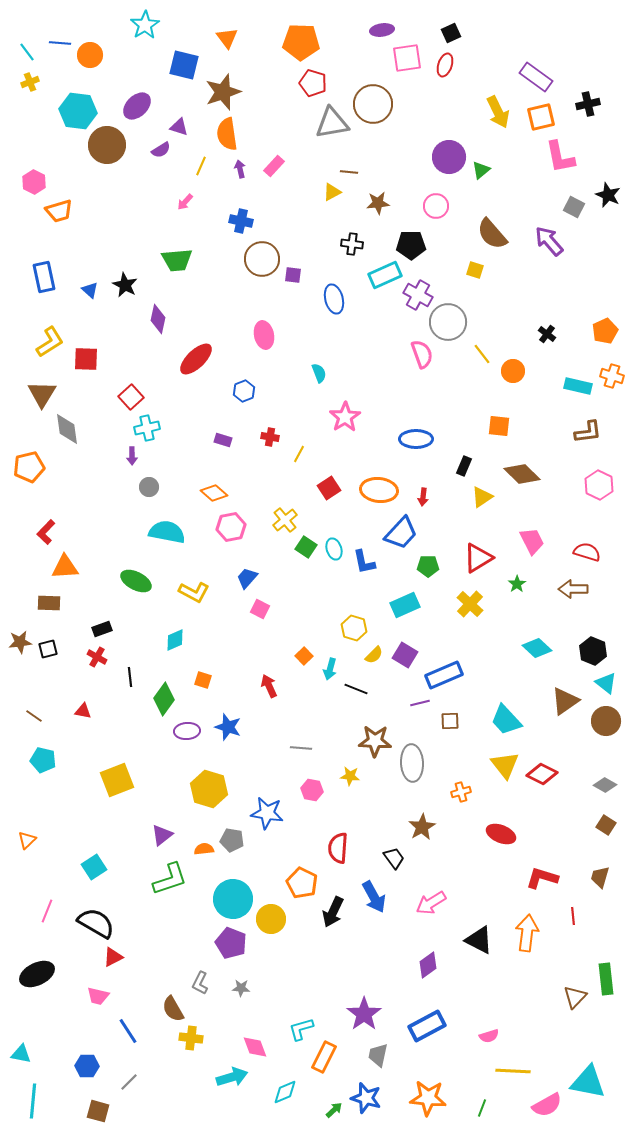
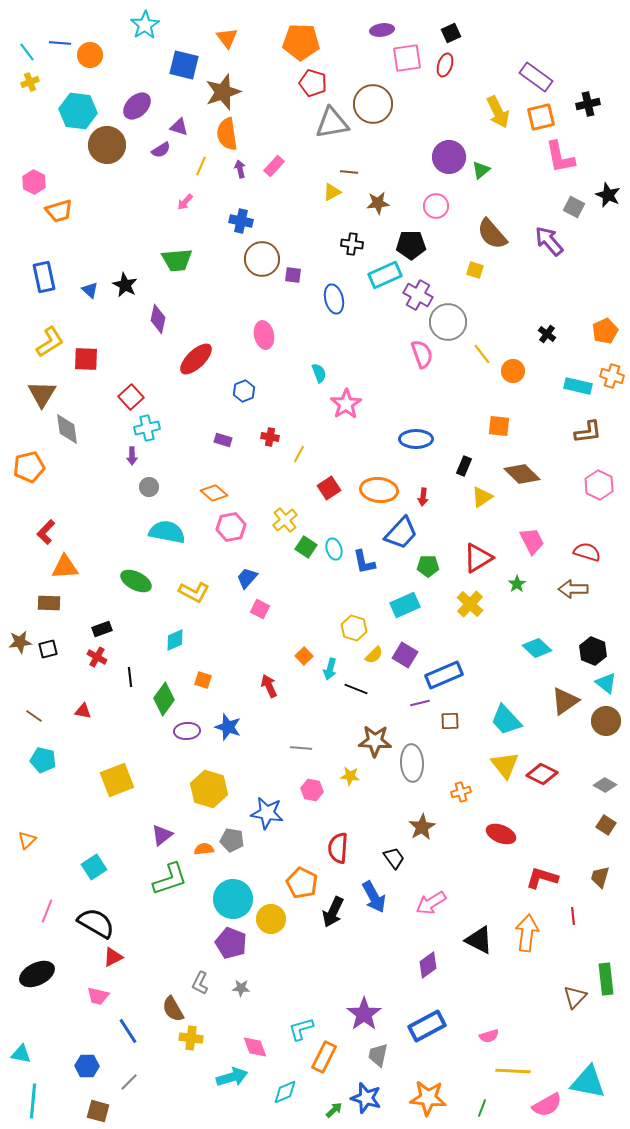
pink star at (345, 417): moved 1 px right, 13 px up
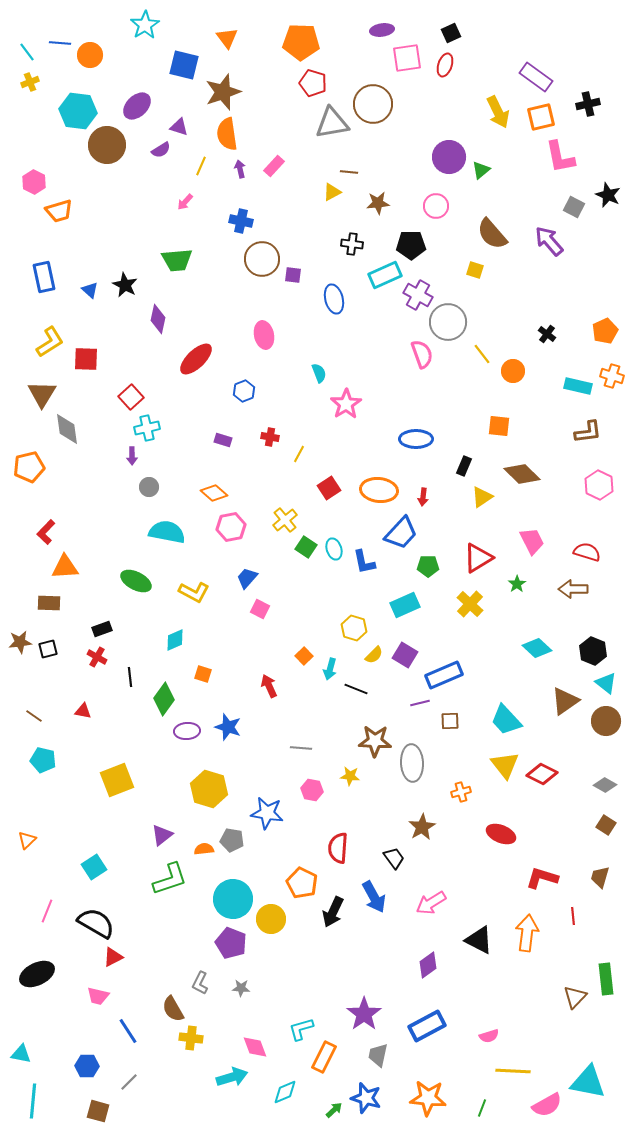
orange square at (203, 680): moved 6 px up
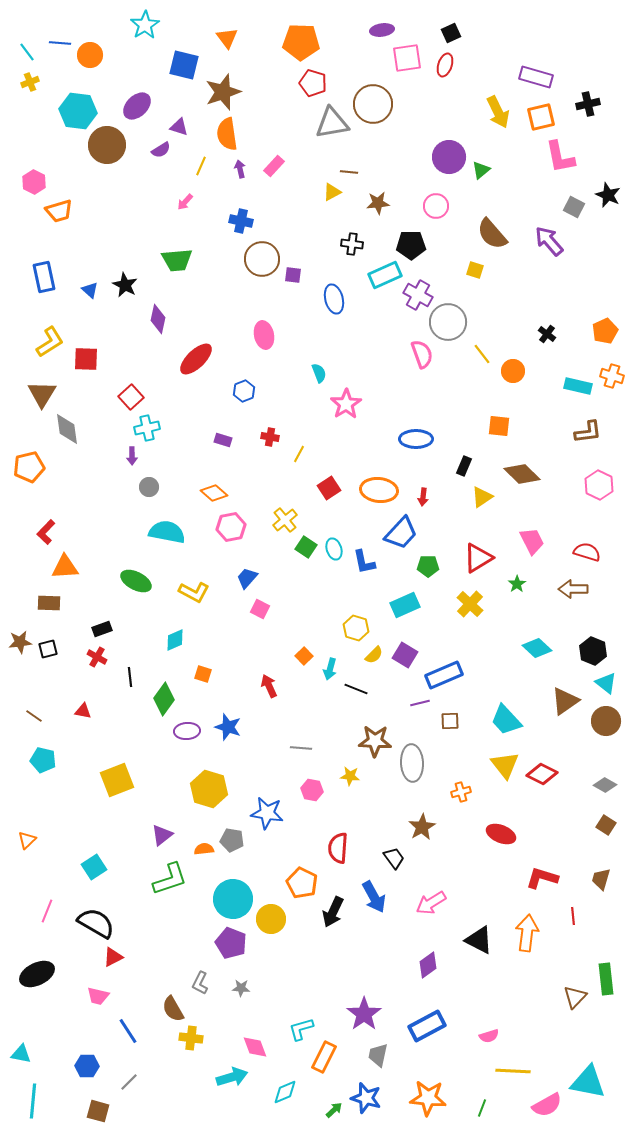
purple rectangle at (536, 77): rotated 20 degrees counterclockwise
yellow hexagon at (354, 628): moved 2 px right
brown trapezoid at (600, 877): moved 1 px right, 2 px down
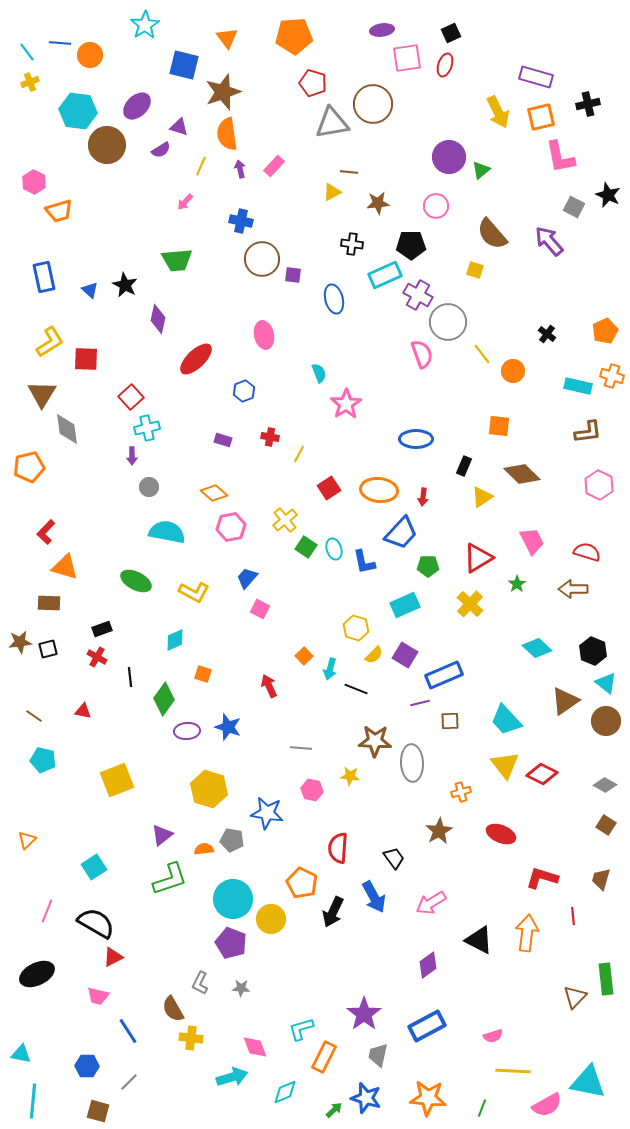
orange pentagon at (301, 42): moved 7 px left, 6 px up; rotated 6 degrees counterclockwise
orange triangle at (65, 567): rotated 20 degrees clockwise
brown star at (422, 827): moved 17 px right, 4 px down
pink semicircle at (489, 1036): moved 4 px right
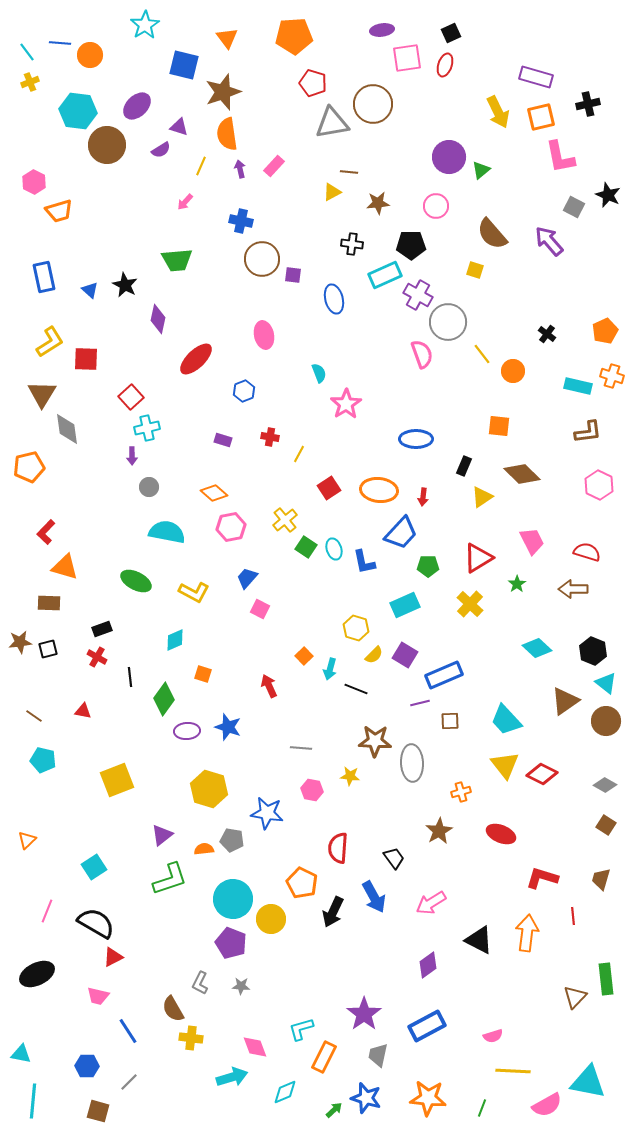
gray star at (241, 988): moved 2 px up
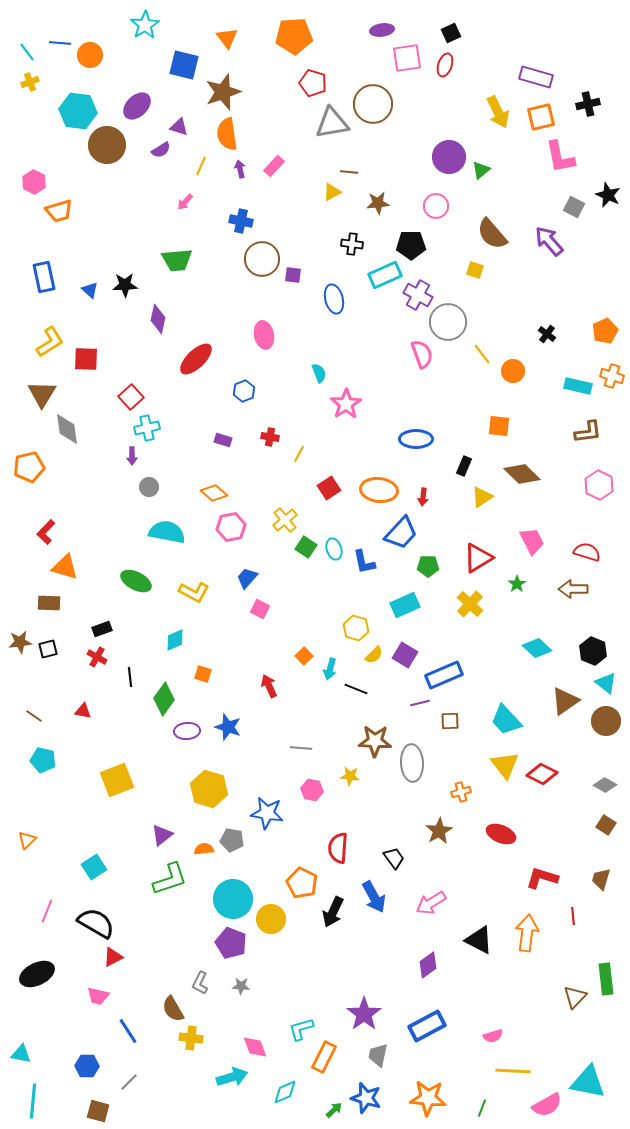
black star at (125, 285): rotated 30 degrees counterclockwise
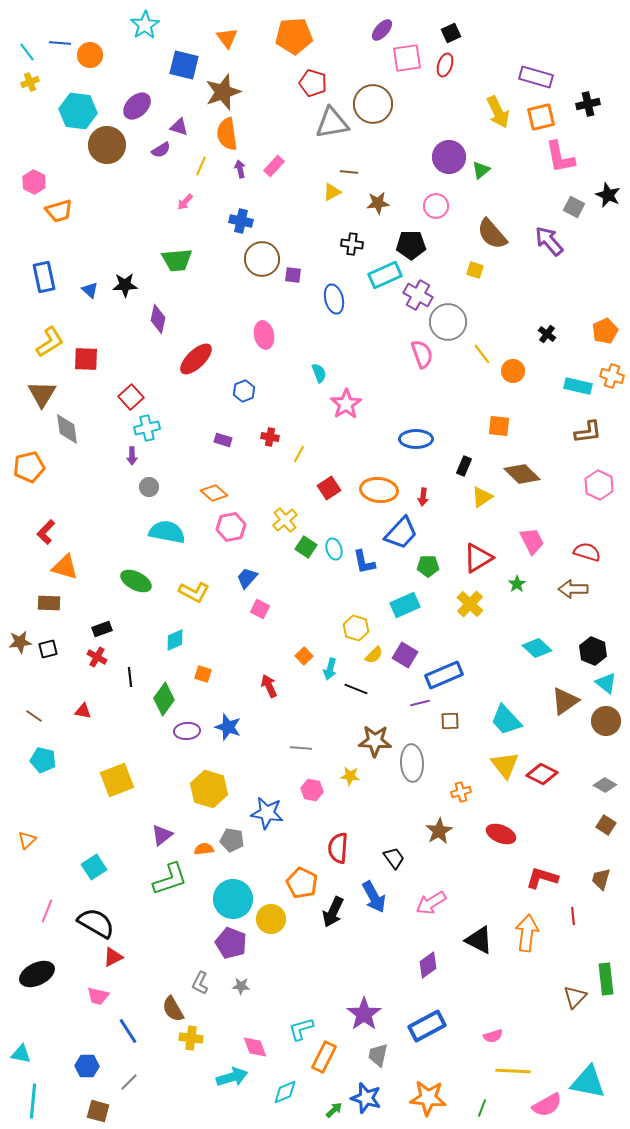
purple ellipse at (382, 30): rotated 40 degrees counterclockwise
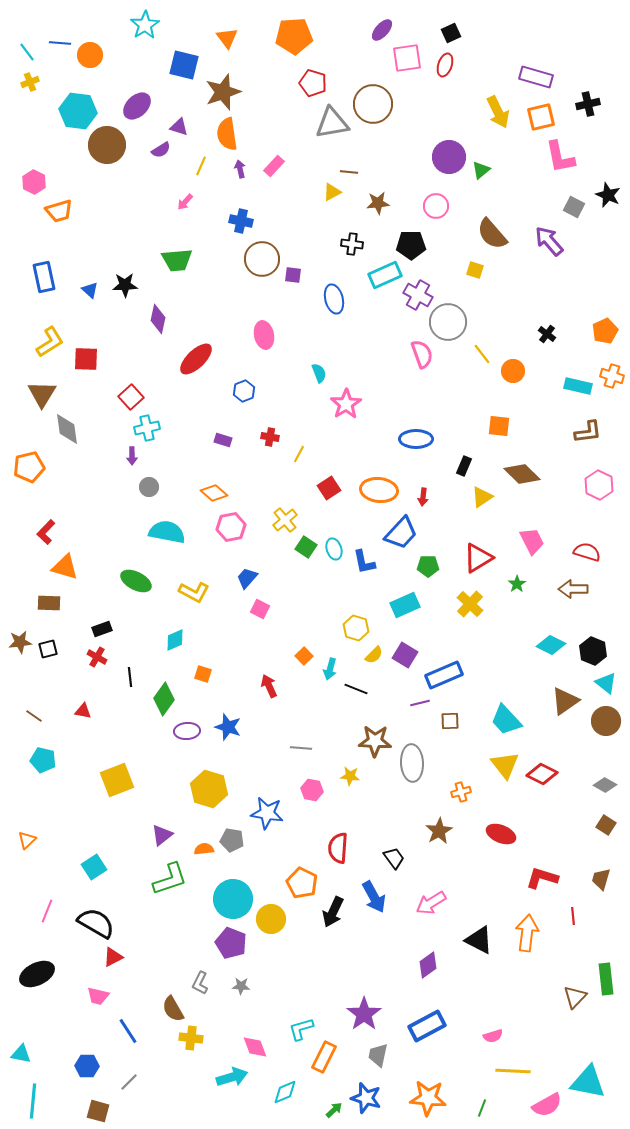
cyan diamond at (537, 648): moved 14 px right, 3 px up; rotated 16 degrees counterclockwise
